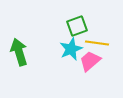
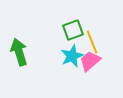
green square: moved 4 px left, 4 px down
yellow line: moved 5 px left, 1 px up; rotated 60 degrees clockwise
cyan star: moved 1 px right, 7 px down
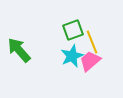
green arrow: moved 2 px up; rotated 24 degrees counterclockwise
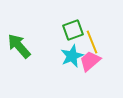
green arrow: moved 4 px up
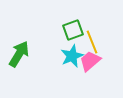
green arrow: moved 8 px down; rotated 72 degrees clockwise
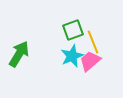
yellow line: moved 1 px right
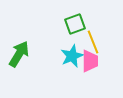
green square: moved 2 px right, 6 px up
pink trapezoid: rotated 130 degrees clockwise
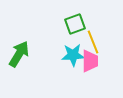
cyan star: moved 1 px right, 1 px up; rotated 20 degrees clockwise
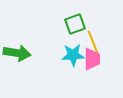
green arrow: moved 2 px left, 1 px up; rotated 68 degrees clockwise
pink trapezoid: moved 2 px right, 2 px up
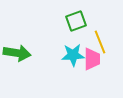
green square: moved 1 px right, 3 px up
yellow line: moved 7 px right
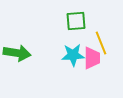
green square: rotated 15 degrees clockwise
yellow line: moved 1 px right, 1 px down
pink trapezoid: moved 1 px up
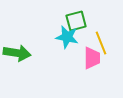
green square: rotated 10 degrees counterclockwise
cyan star: moved 6 px left, 18 px up; rotated 15 degrees clockwise
